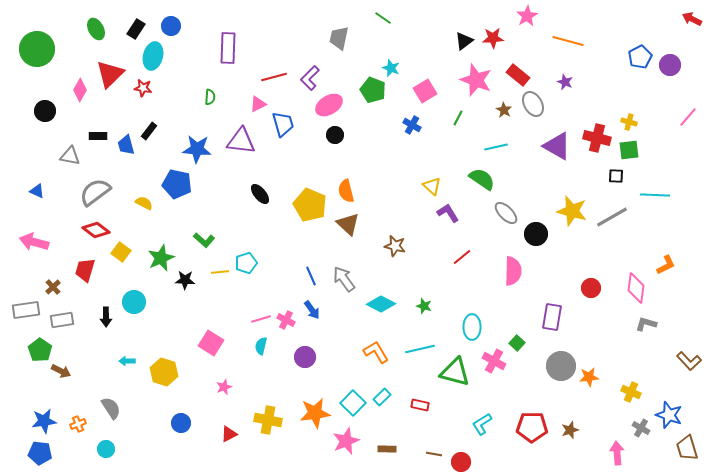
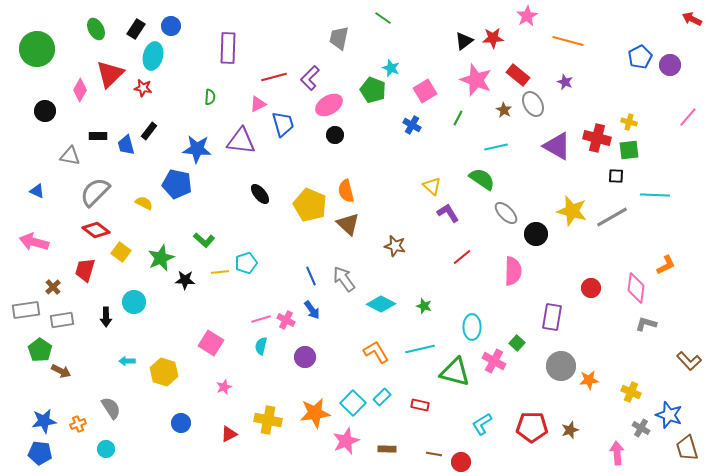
gray semicircle at (95, 192): rotated 8 degrees counterclockwise
orange star at (589, 377): moved 3 px down
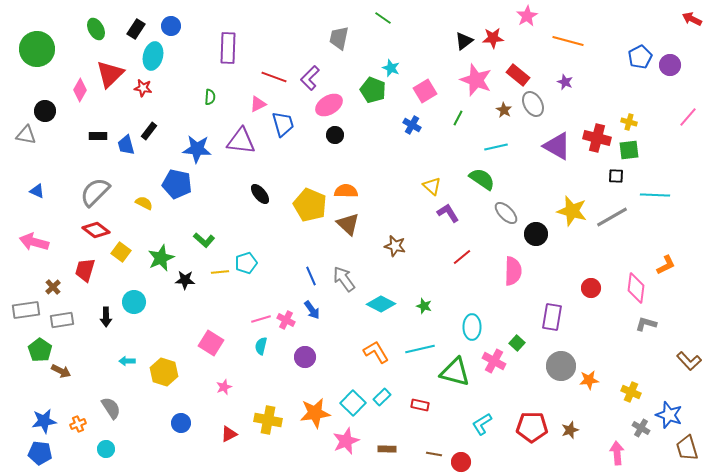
red line at (274, 77): rotated 35 degrees clockwise
gray triangle at (70, 156): moved 44 px left, 21 px up
orange semicircle at (346, 191): rotated 105 degrees clockwise
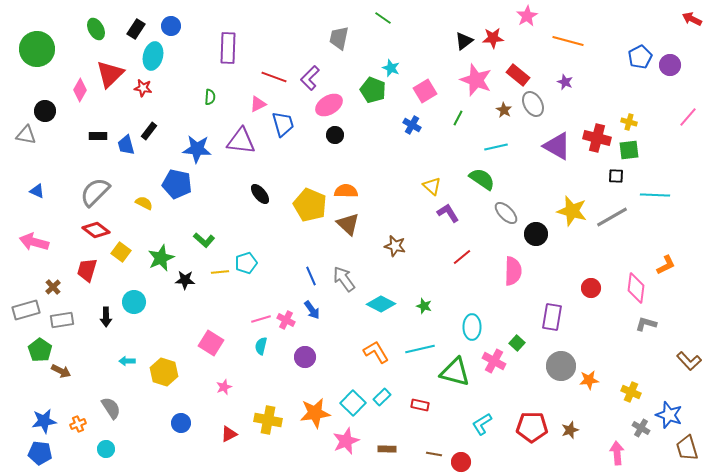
red trapezoid at (85, 270): moved 2 px right
gray rectangle at (26, 310): rotated 8 degrees counterclockwise
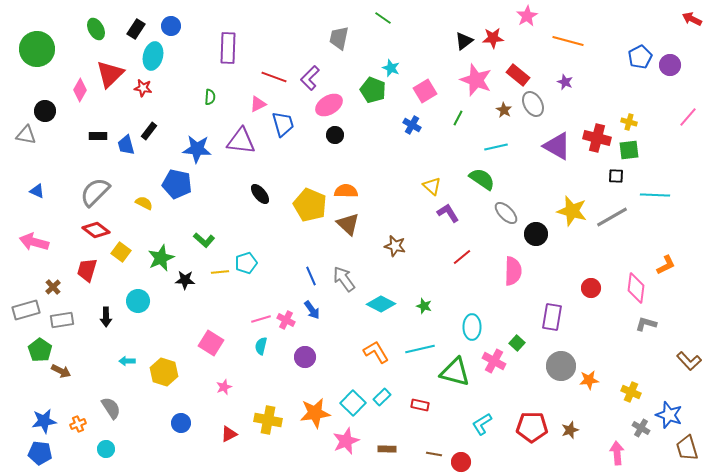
cyan circle at (134, 302): moved 4 px right, 1 px up
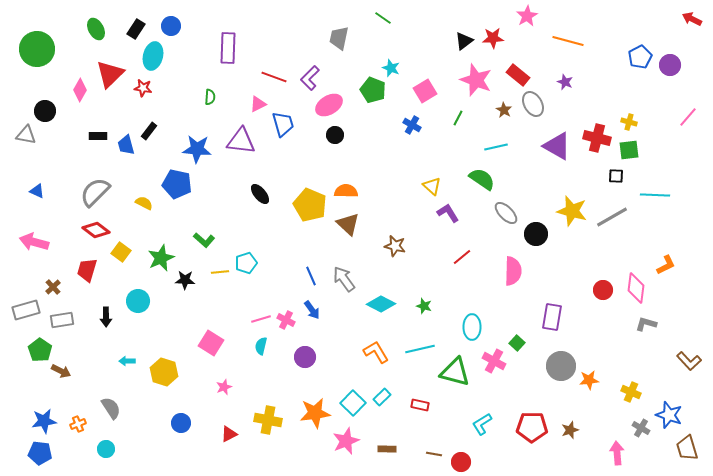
red circle at (591, 288): moved 12 px right, 2 px down
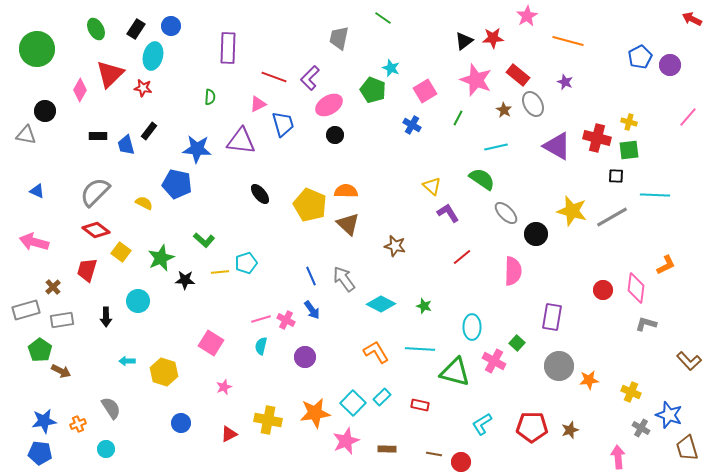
cyan line at (420, 349): rotated 16 degrees clockwise
gray circle at (561, 366): moved 2 px left
pink arrow at (617, 453): moved 1 px right, 4 px down
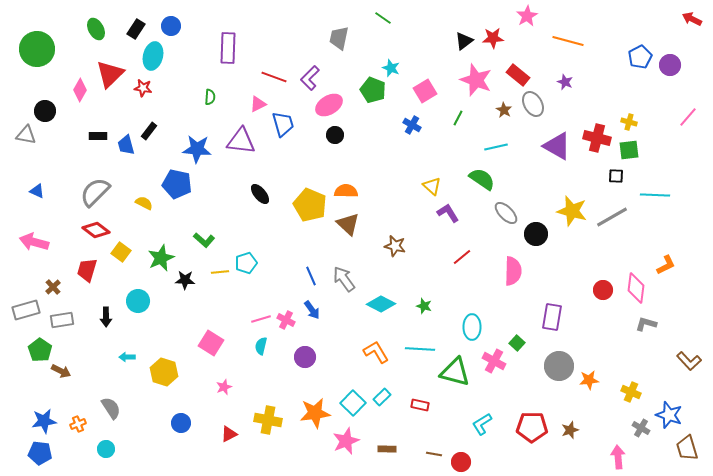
cyan arrow at (127, 361): moved 4 px up
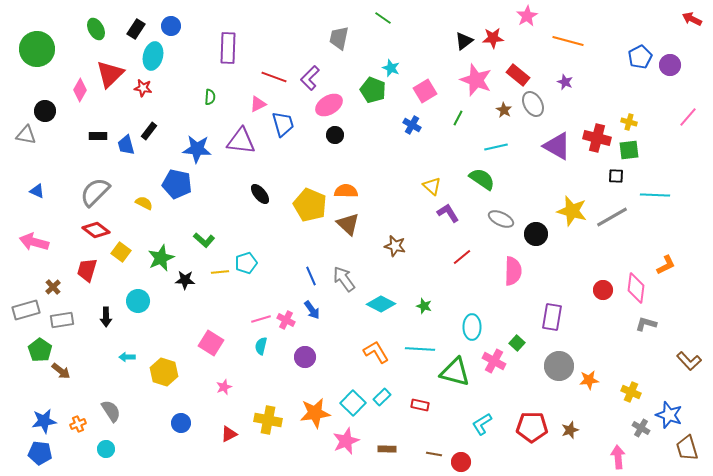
gray ellipse at (506, 213): moved 5 px left, 6 px down; rotated 20 degrees counterclockwise
brown arrow at (61, 371): rotated 12 degrees clockwise
gray semicircle at (111, 408): moved 3 px down
